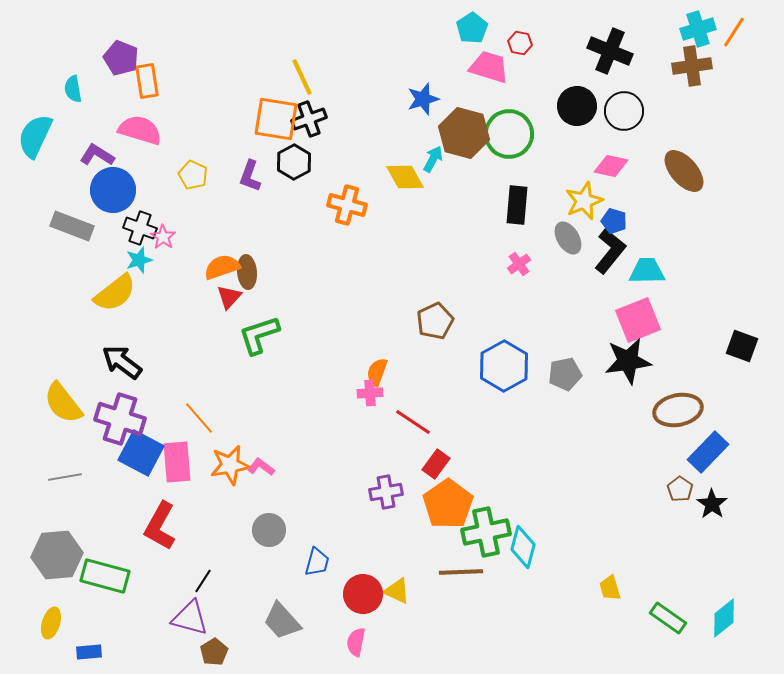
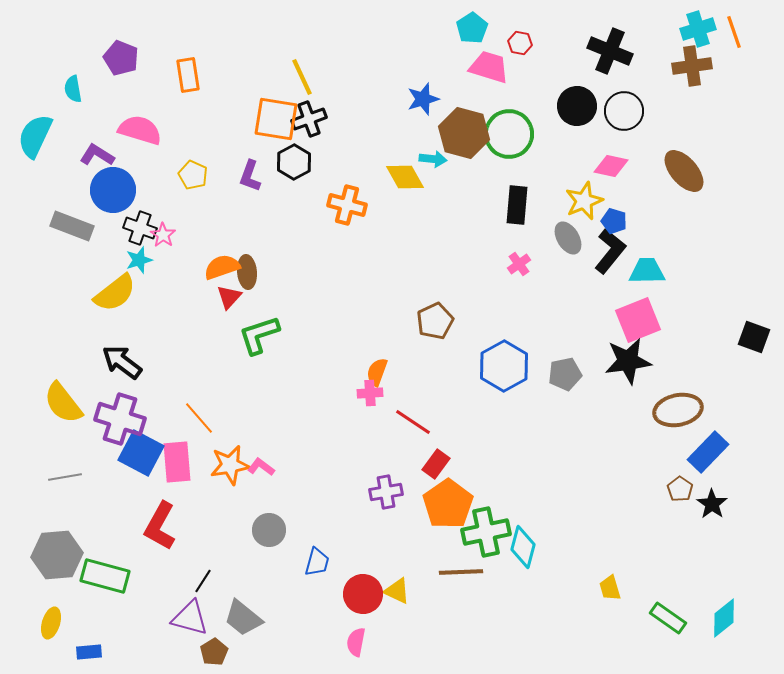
orange line at (734, 32): rotated 52 degrees counterclockwise
orange rectangle at (147, 81): moved 41 px right, 6 px up
cyan arrow at (433, 159): rotated 68 degrees clockwise
pink star at (163, 237): moved 2 px up
black square at (742, 346): moved 12 px right, 9 px up
gray trapezoid at (282, 621): moved 39 px left, 3 px up; rotated 9 degrees counterclockwise
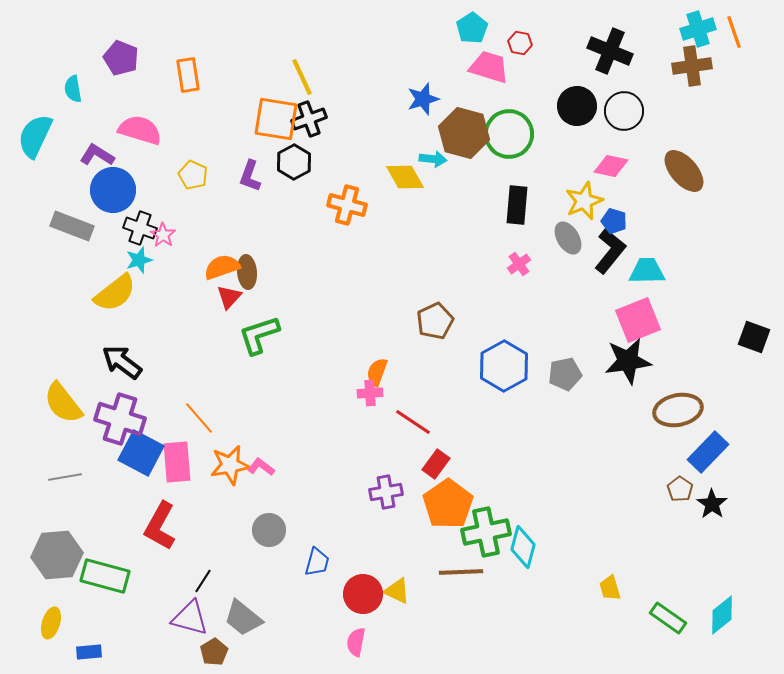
cyan diamond at (724, 618): moved 2 px left, 3 px up
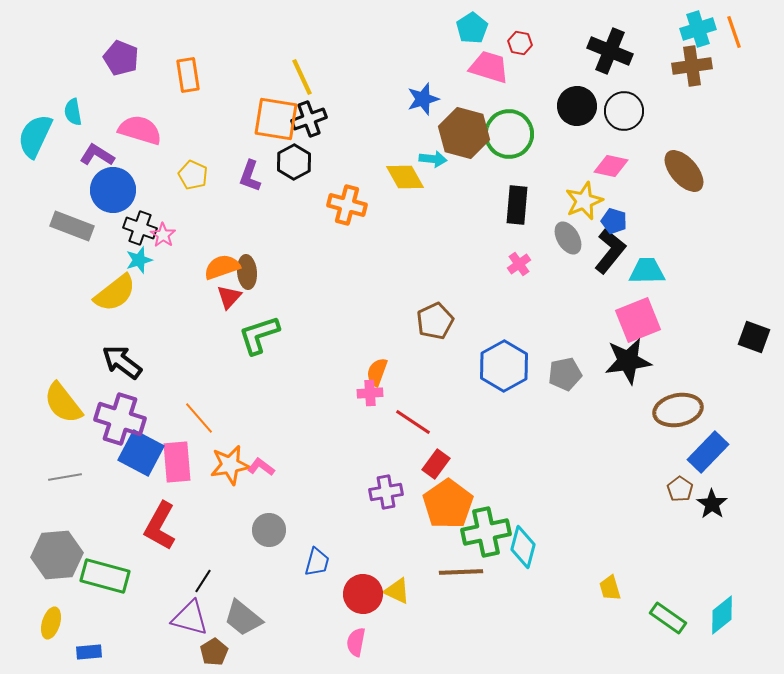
cyan semicircle at (73, 89): moved 23 px down
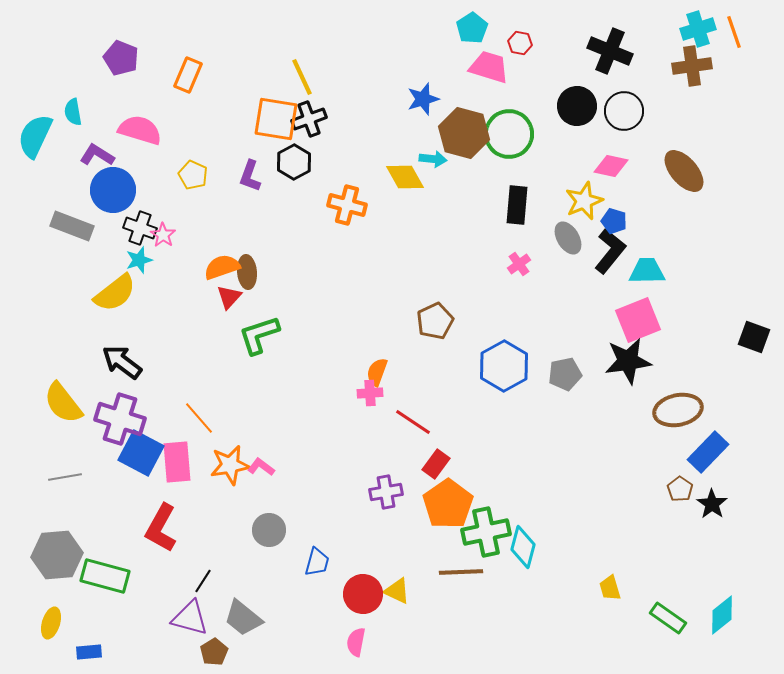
orange rectangle at (188, 75): rotated 32 degrees clockwise
red L-shape at (160, 526): moved 1 px right, 2 px down
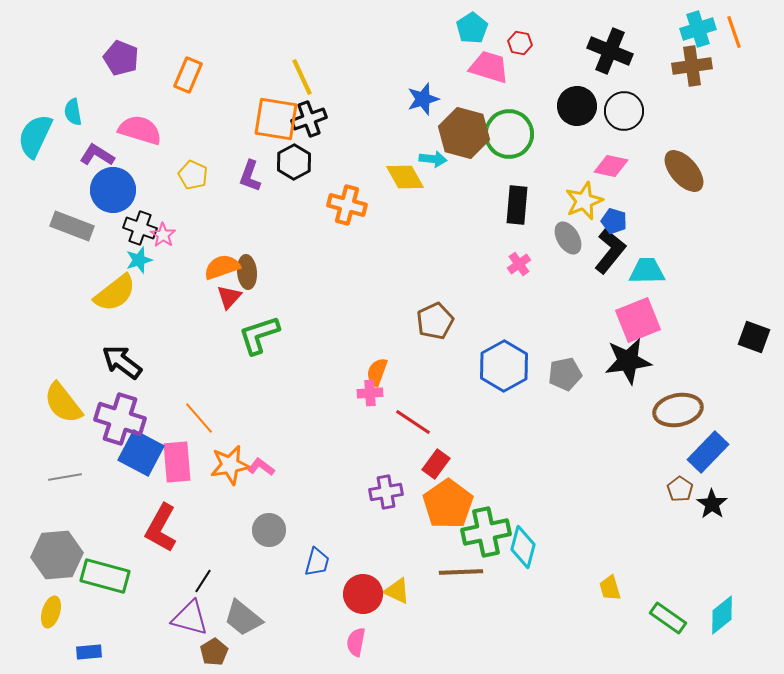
yellow ellipse at (51, 623): moved 11 px up
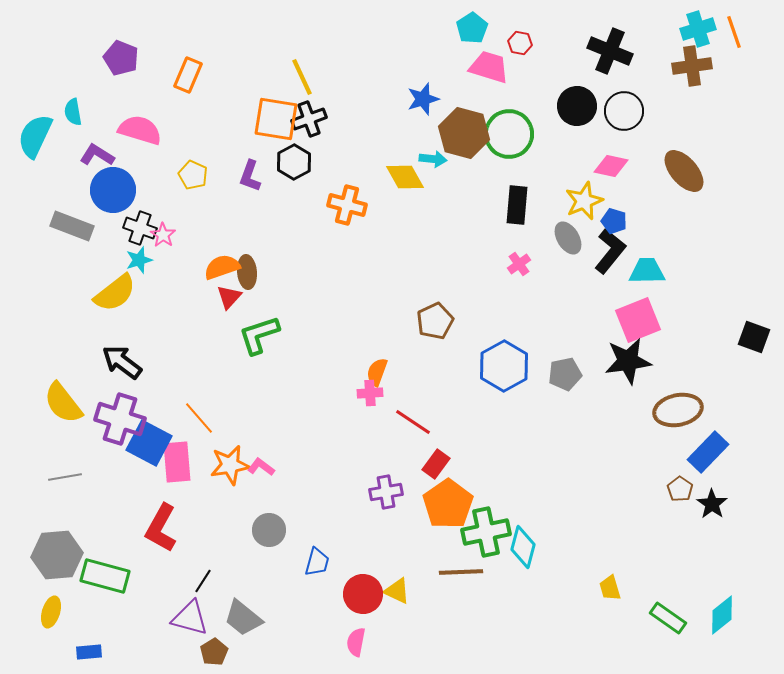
blue square at (141, 453): moved 8 px right, 10 px up
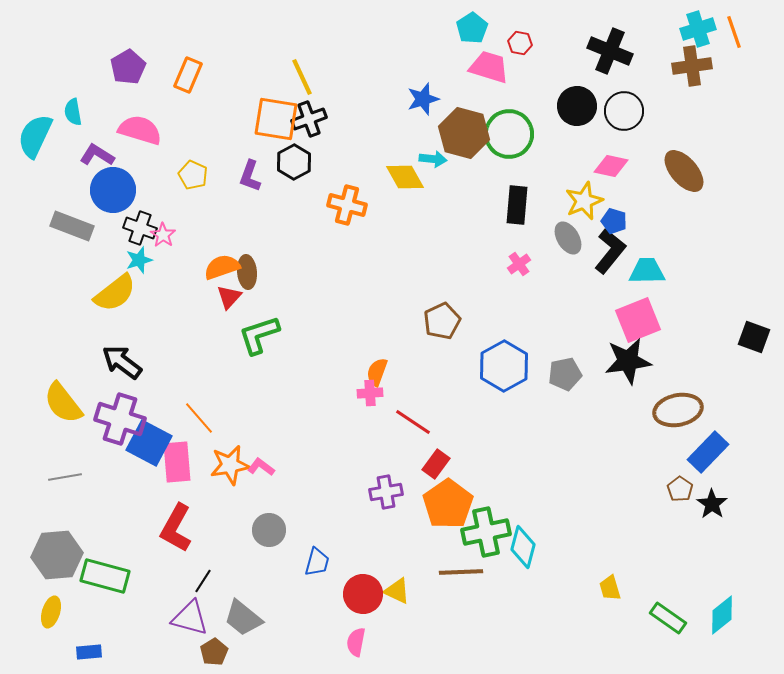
purple pentagon at (121, 58): moved 7 px right, 9 px down; rotated 20 degrees clockwise
brown pentagon at (435, 321): moved 7 px right
red L-shape at (161, 528): moved 15 px right
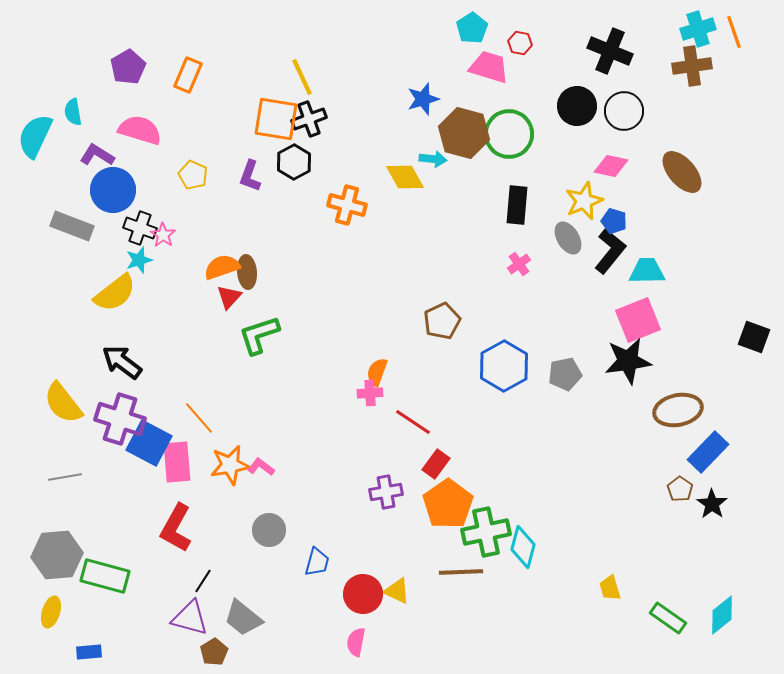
brown ellipse at (684, 171): moved 2 px left, 1 px down
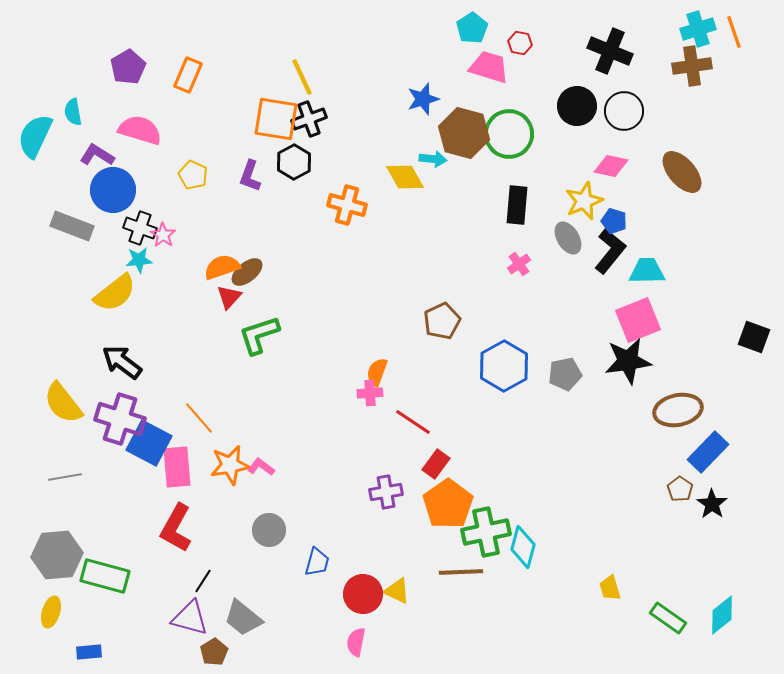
cyan star at (139, 260): rotated 12 degrees clockwise
brown ellipse at (247, 272): rotated 56 degrees clockwise
pink rectangle at (177, 462): moved 5 px down
